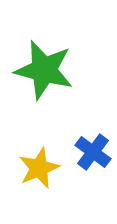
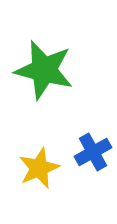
blue cross: rotated 24 degrees clockwise
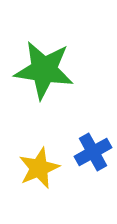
green star: rotated 6 degrees counterclockwise
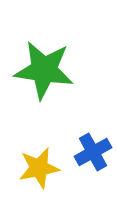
yellow star: rotated 12 degrees clockwise
